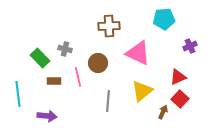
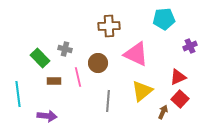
pink triangle: moved 2 px left, 1 px down
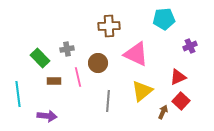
gray cross: moved 2 px right; rotated 24 degrees counterclockwise
red square: moved 1 px right, 2 px down
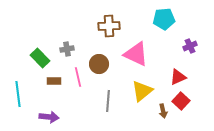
brown circle: moved 1 px right, 1 px down
brown arrow: moved 1 px up; rotated 144 degrees clockwise
purple arrow: moved 2 px right, 1 px down
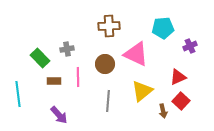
cyan pentagon: moved 1 px left, 9 px down
brown circle: moved 6 px right
pink line: rotated 12 degrees clockwise
purple arrow: moved 10 px right, 2 px up; rotated 42 degrees clockwise
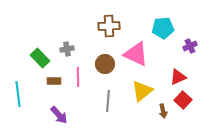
red square: moved 2 px right, 1 px up
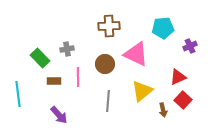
brown arrow: moved 1 px up
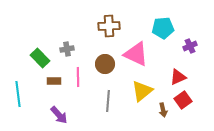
red square: rotated 12 degrees clockwise
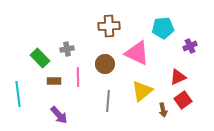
pink triangle: moved 1 px right, 1 px up
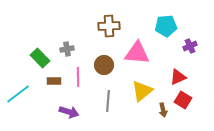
cyan pentagon: moved 3 px right, 2 px up
pink triangle: rotated 20 degrees counterclockwise
brown circle: moved 1 px left, 1 px down
cyan line: rotated 60 degrees clockwise
red square: rotated 24 degrees counterclockwise
purple arrow: moved 10 px right, 3 px up; rotated 30 degrees counterclockwise
